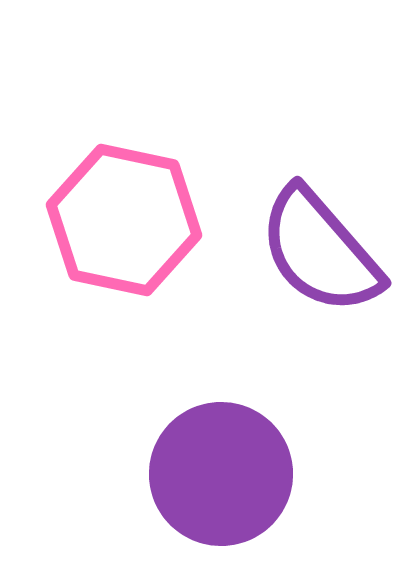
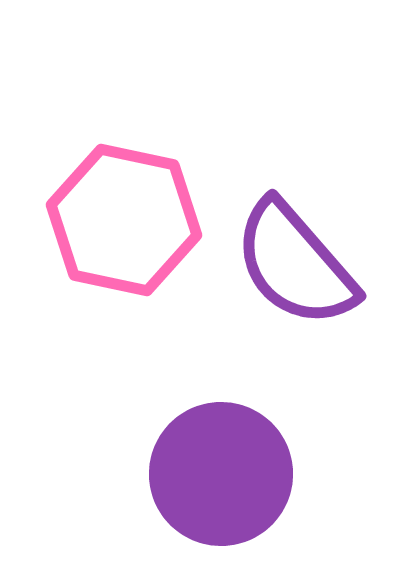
purple semicircle: moved 25 px left, 13 px down
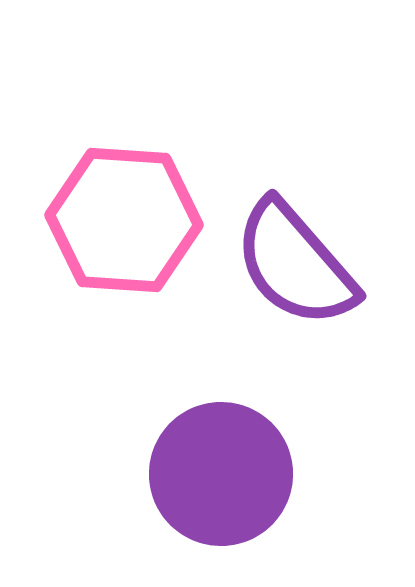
pink hexagon: rotated 8 degrees counterclockwise
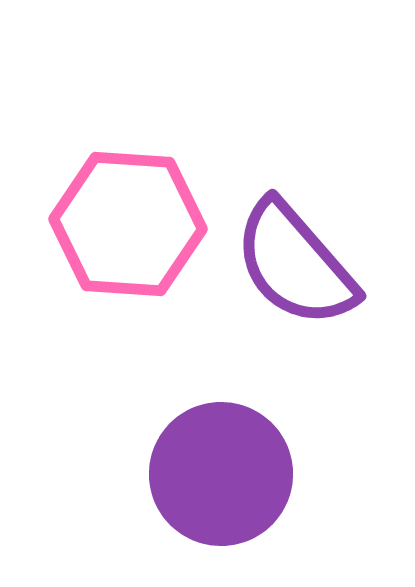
pink hexagon: moved 4 px right, 4 px down
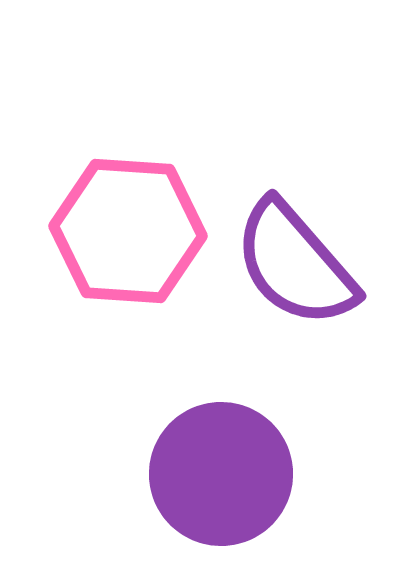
pink hexagon: moved 7 px down
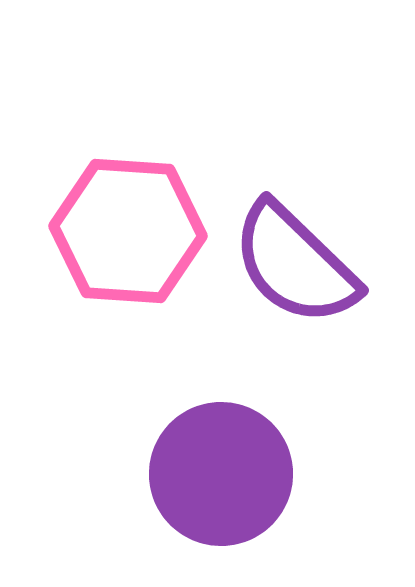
purple semicircle: rotated 5 degrees counterclockwise
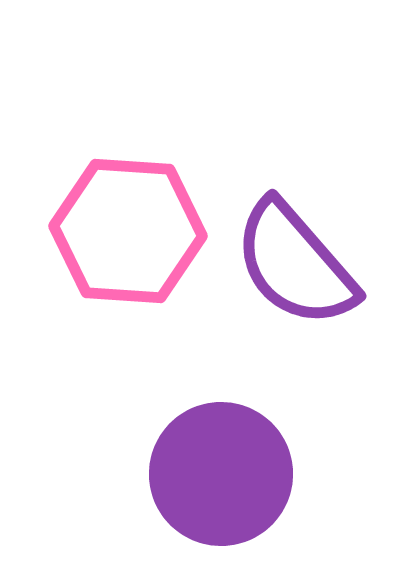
purple semicircle: rotated 5 degrees clockwise
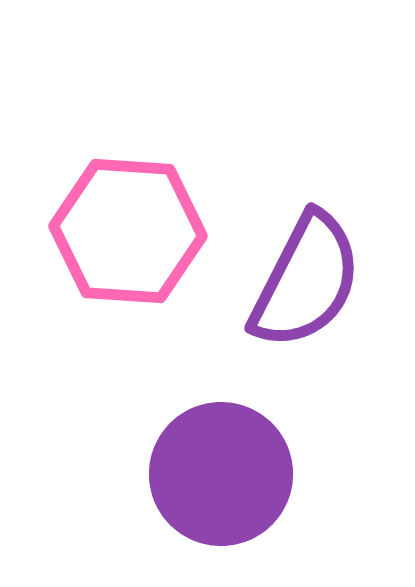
purple semicircle: moved 11 px right, 17 px down; rotated 112 degrees counterclockwise
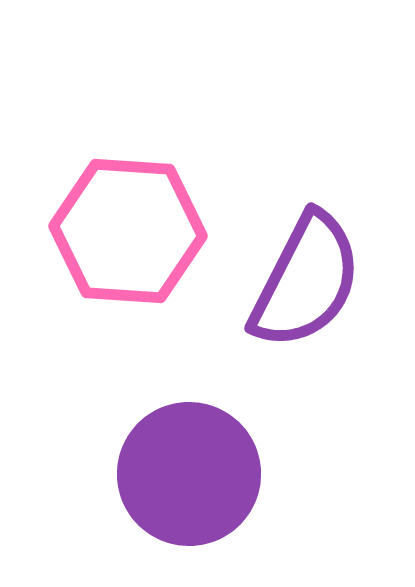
purple circle: moved 32 px left
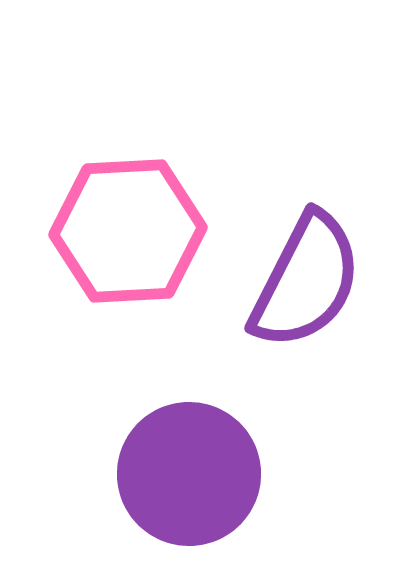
pink hexagon: rotated 7 degrees counterclockwise
